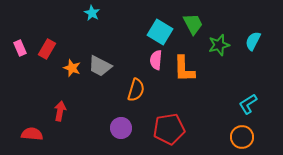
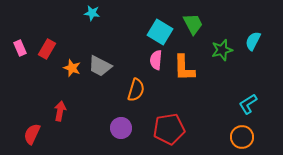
cyan star: rotated 21 degrees counterclockwise
green star: moved 3 px right, 5 px down
orange L-shape: moved 1 px up
red semicircle: rotated 70 degrees counterclockwise
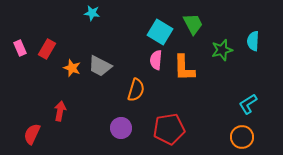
cyan semicircle: rotated 24 degrees counterclockwise
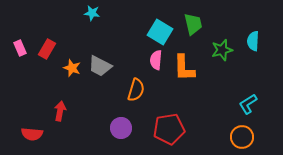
green trapezoid: rotated 15 degrees clockwise
red semicircle: rotated 110 degrees counterclockwise
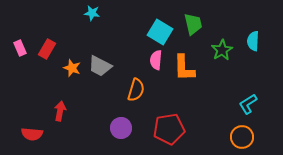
green star: rotated 15 degrees counterclockwise
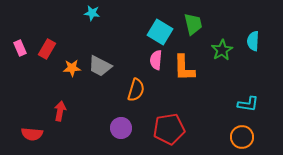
orange star: rotated 24 degrees counterclockwise
cyan L-shape: rotated 140 degrees counterclockwise
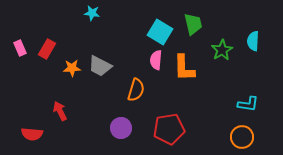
red arrow: rotated 36 degrees counterclockwise
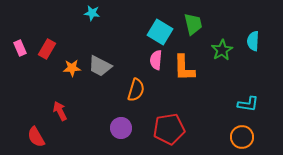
red semicircle: moved 4 px right, 3 px down; rotated 55 degrees clockwise
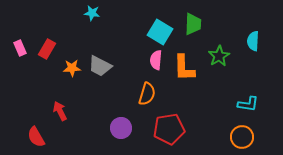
green trapezoid: rotated 15 degrees clockwise
green star: moved 3 px left, 6 px down
orange semicircle: moved 11 px right, 4 px down
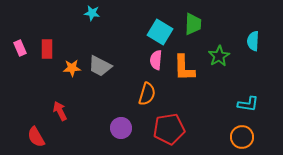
red rectangle: rotated 30 degrees counterclockwise
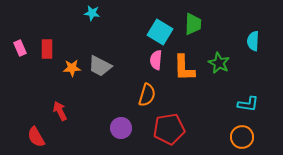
green star: moved 7 px down; rotated 15 degrees counterclockwise
orange semicircle: moved 1 px down
